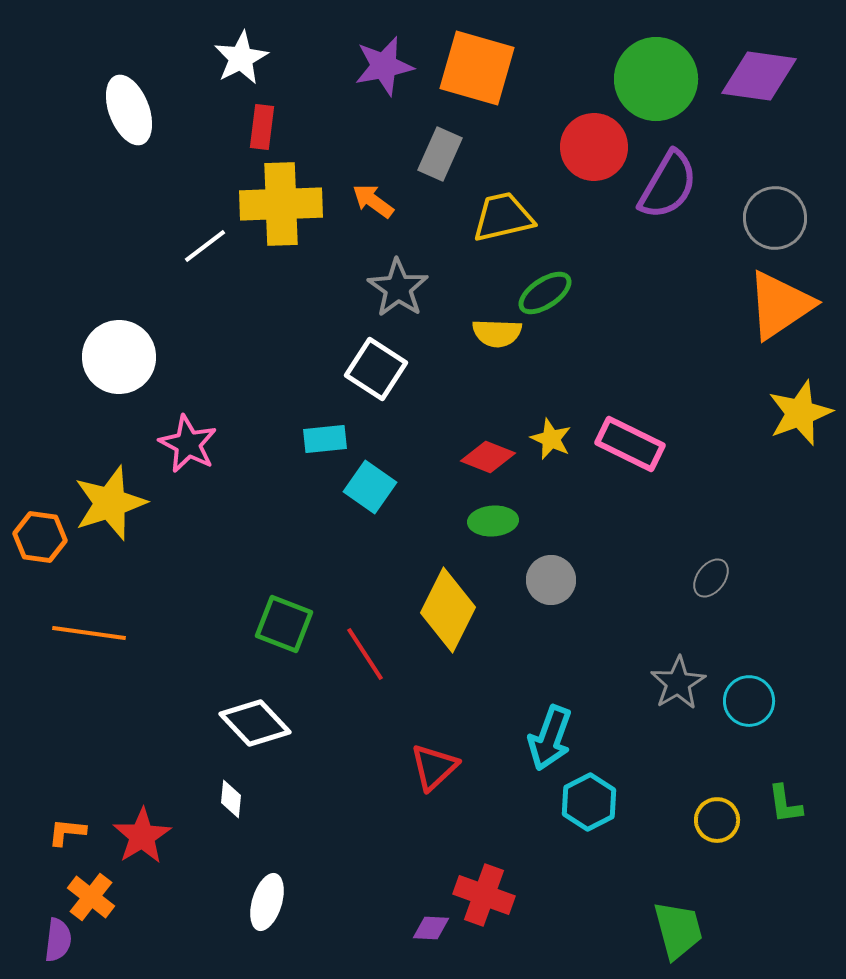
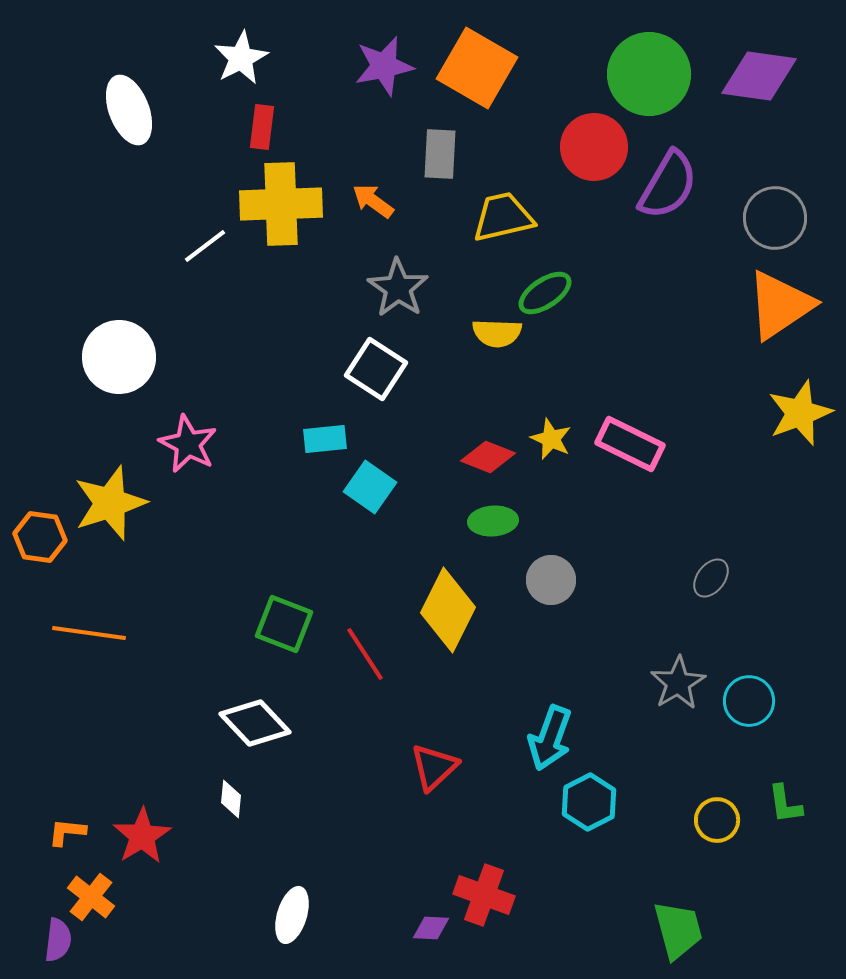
orange square at (477, 68): rotated 14 degrees clockwise
green circle at (656, 79): moved 7 px left, 5 px up
gray rectangle at (440, 154): rotated 21 degrees counterclockwise
white ellipse at (267, 902): moved 25 px right, 13 px down
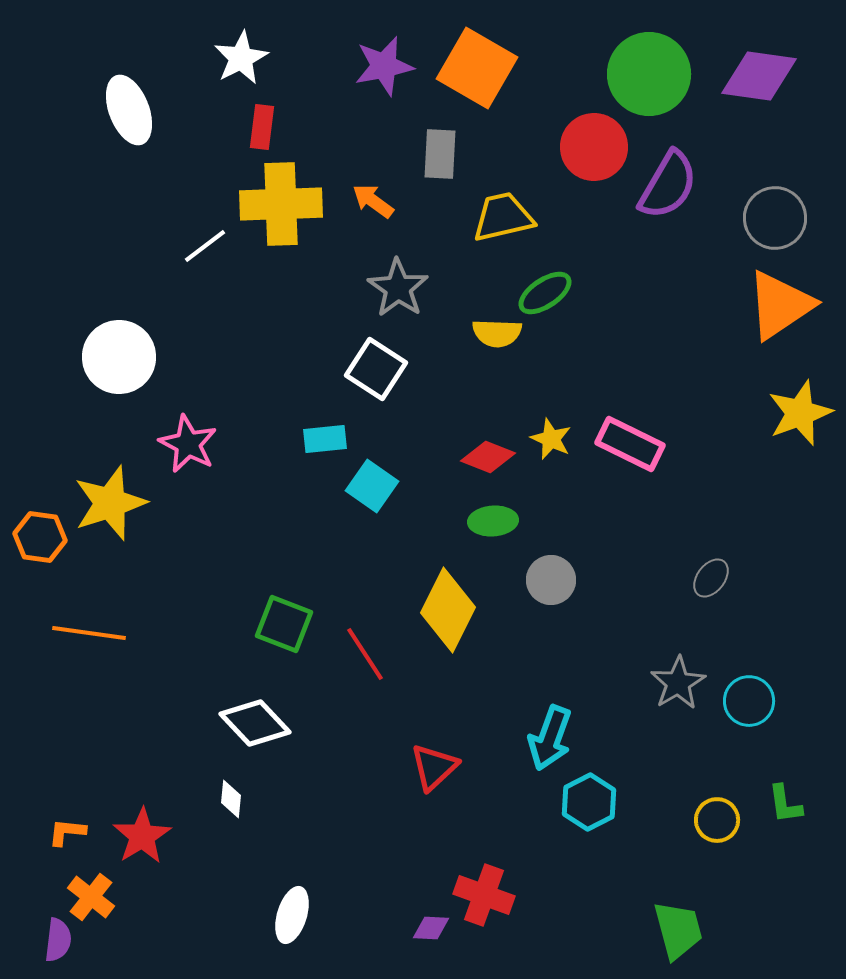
cyan square at (370, 487): moved 2 px right, 1 px up
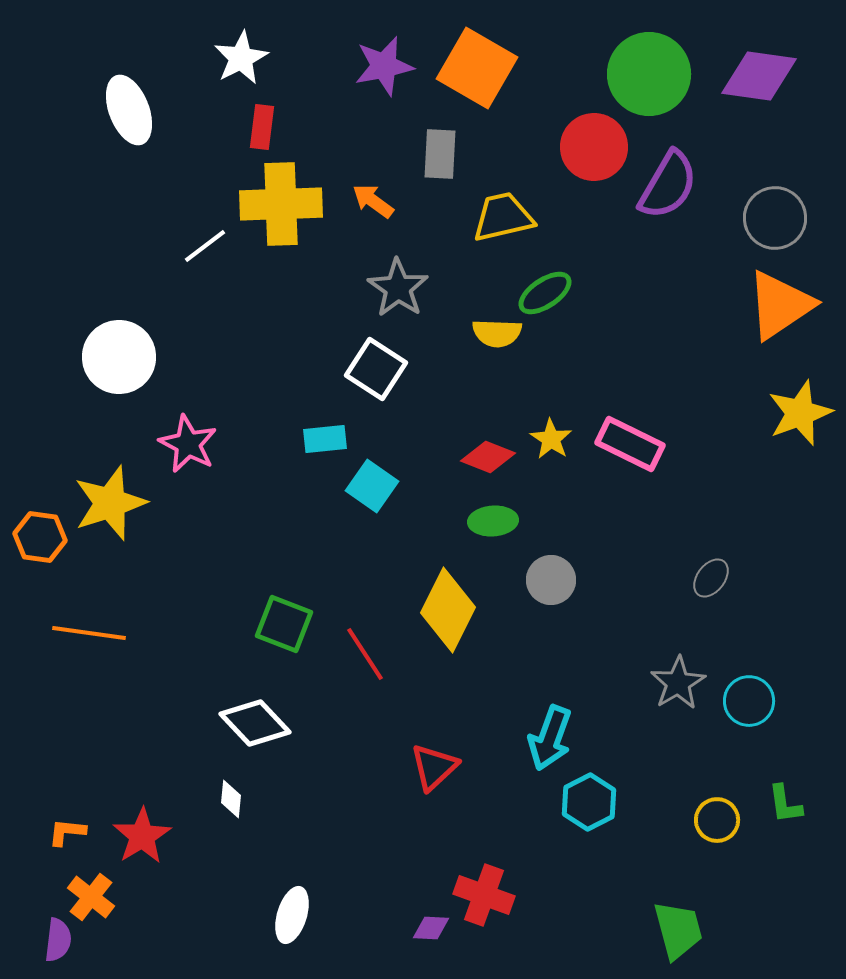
yellow star at (551, 439): rotated 9 degrees clockwise
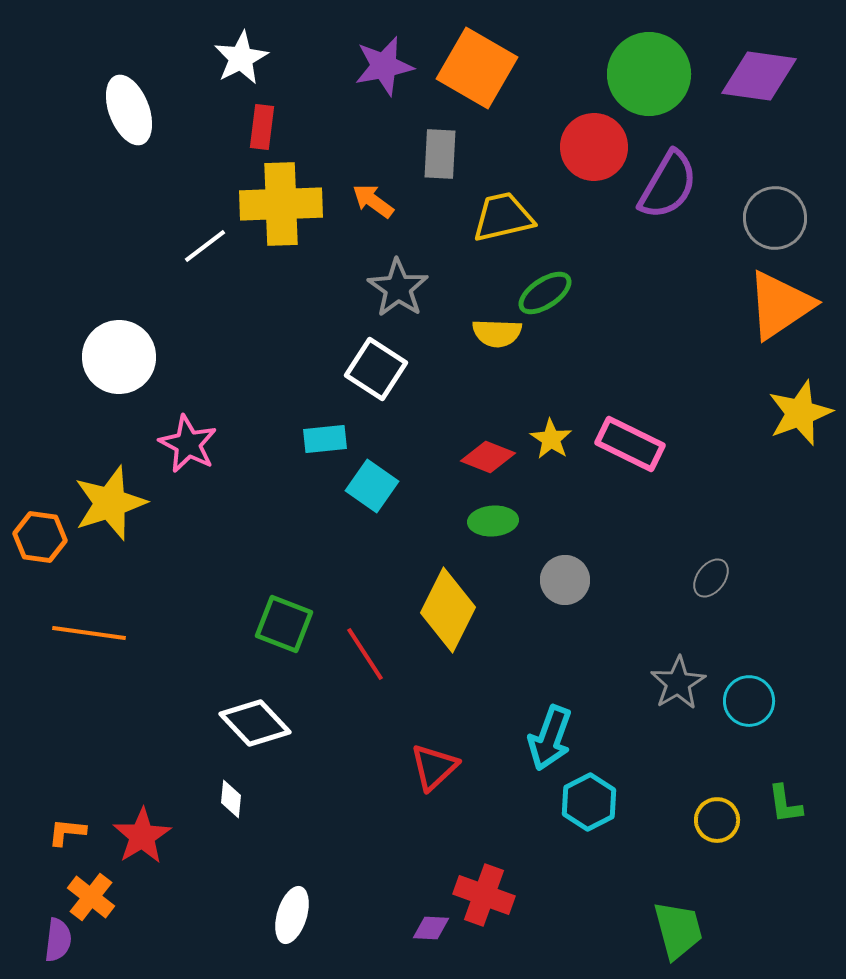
gray circle at (551, 580): moved 14 px right
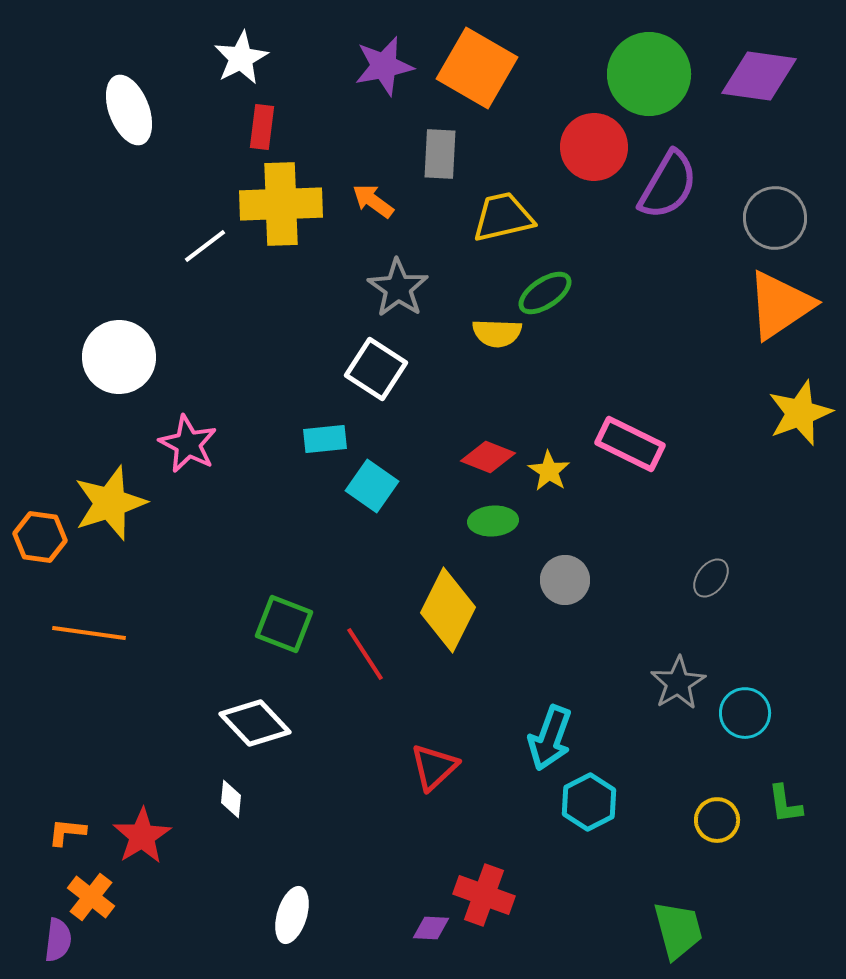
yellow star at (551, 439): moved 2 px left, 32 px down
cyan circle at (749, 701): moved 4 px left, 12 px down
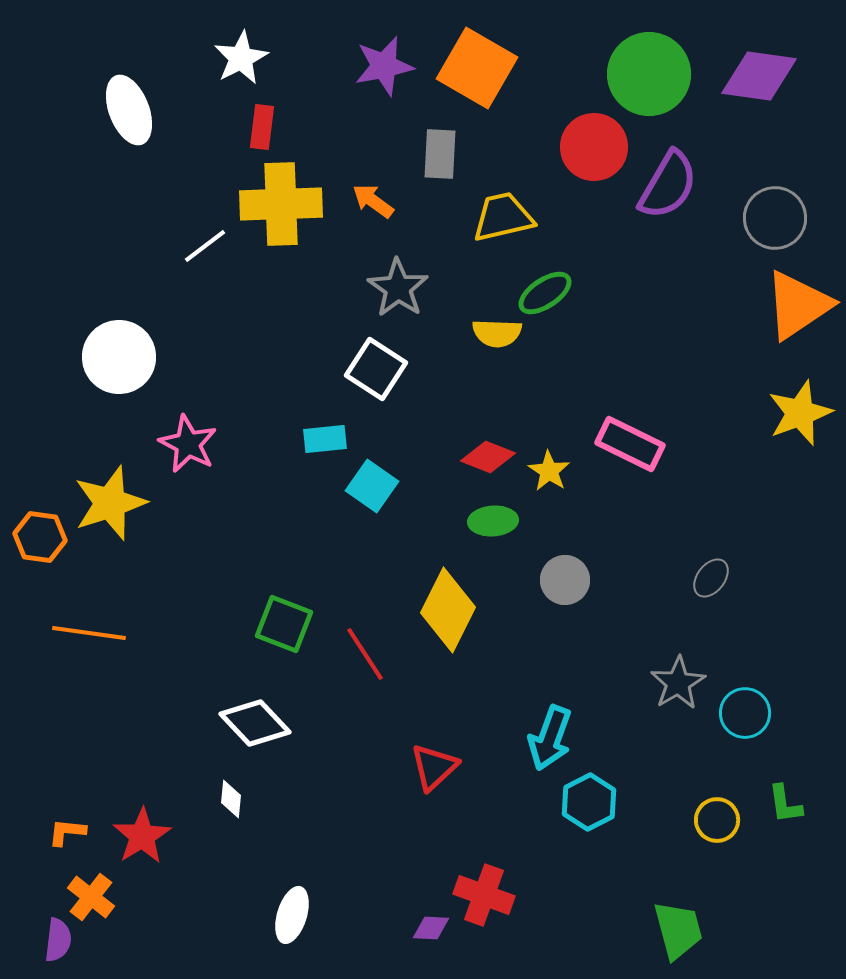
orange triangle at (780, 305): moved 18 px right
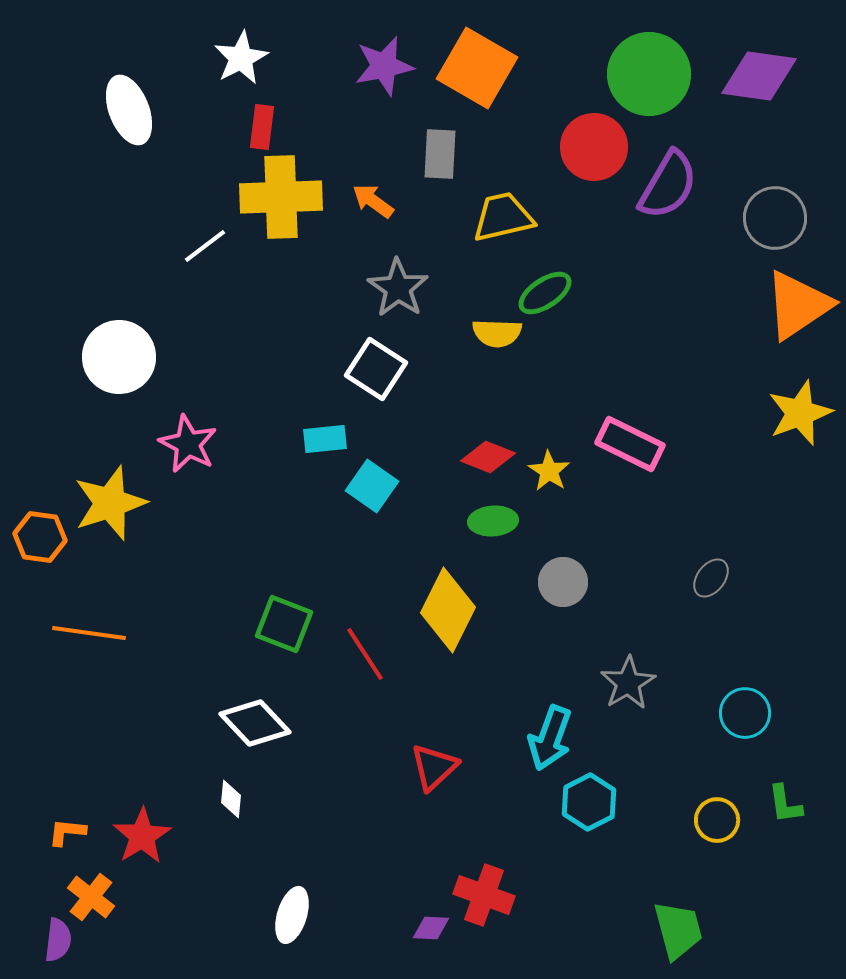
yellow cross at (281, 204): moved 7 px up
gray circle at (565, 580): moved 2 px left, 2 px down
gray star at (678, 683): moved 50 px left
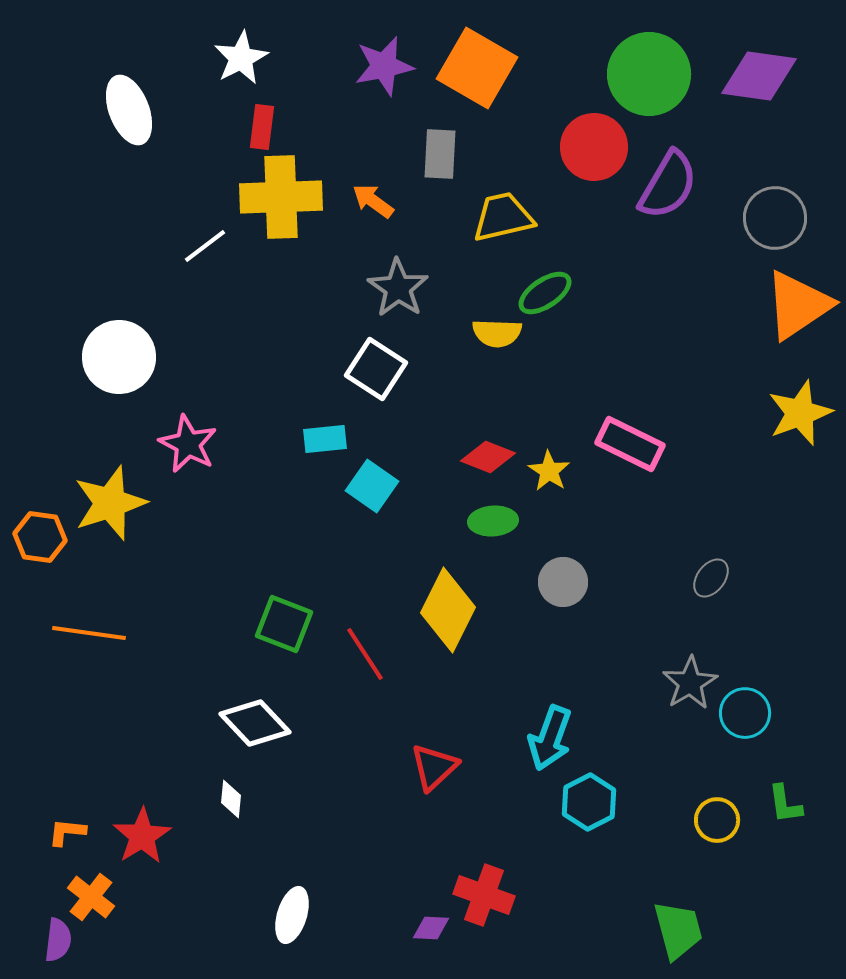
gray star at (628, 683): moved 62 px right
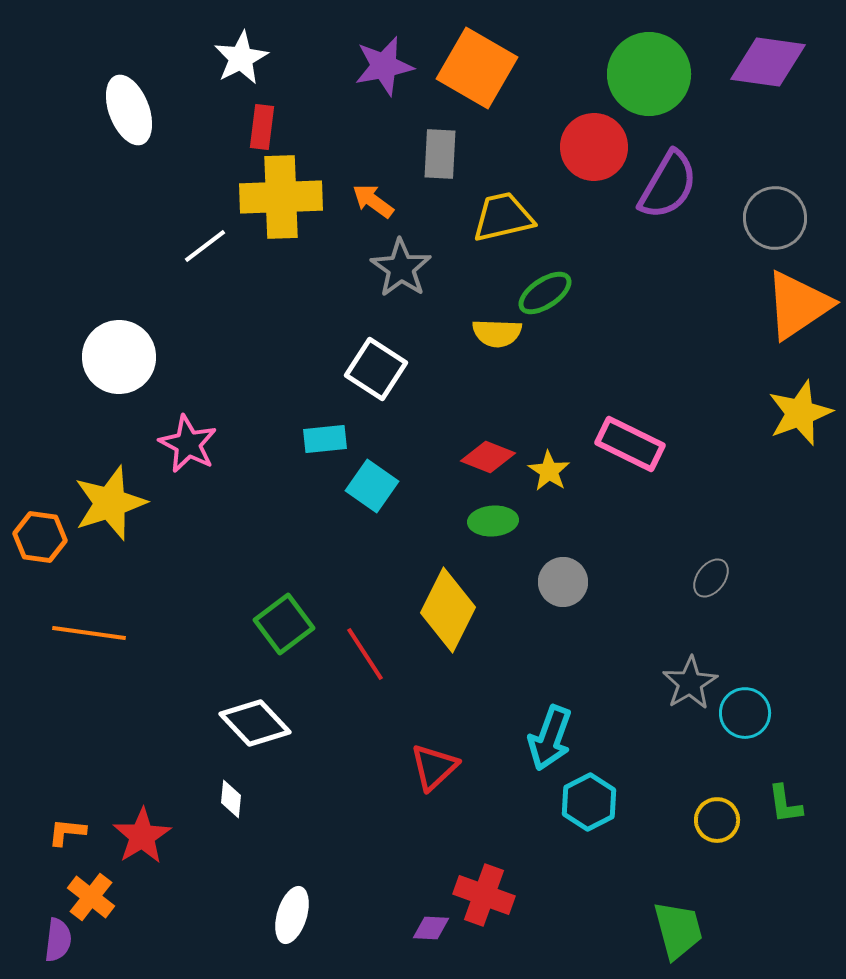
purple diamond at (759, 76): moved 9 px right, 14 px up
gray star at (398, 288): moved 3 px right, 20 px up
green square at (284, 624): rotated 32 degrees clockwise
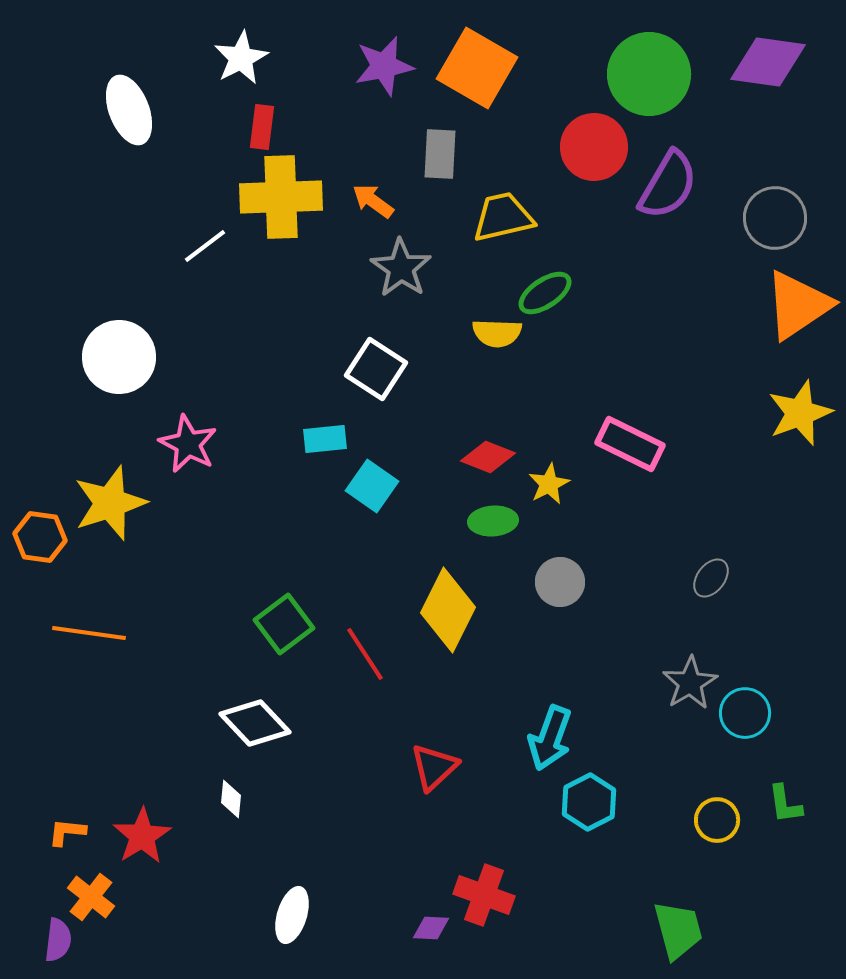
yellow star at (549, 471): moved 13 px down; rotated 12 degrees clockwise
gray circle at (563, 582): moved 3 px left
